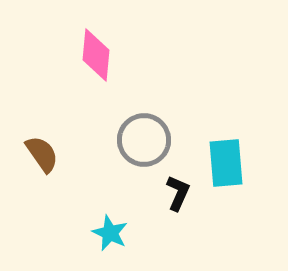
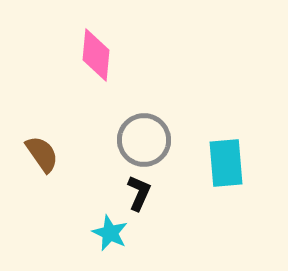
black L-shape: moved 39 px left
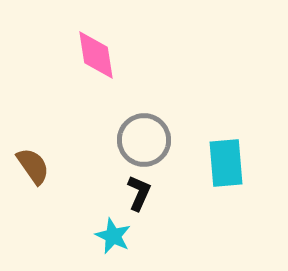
pink diamond: rotated 14 degrees counterclockwise
brown semicircle: moved 9 px left, 12 px down
cyan star: moved 3 px right, 3 px down
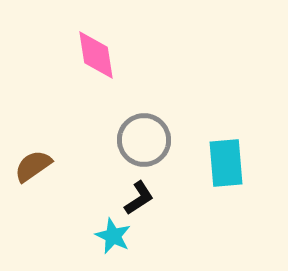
brown semicircle: rotated 90 degrees counterclockwise
black L-shape: moved 5 px down; rotated 33 degrees clockwise
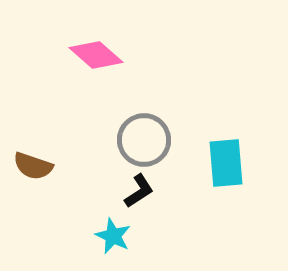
pink diamond: rotated 40 degrees counterclockwise
brown semicircle: rotated 126 degrees counterclockwise
black L-shape: moved 7 px up
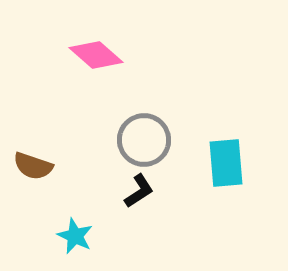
cyan star: moved 38 px left
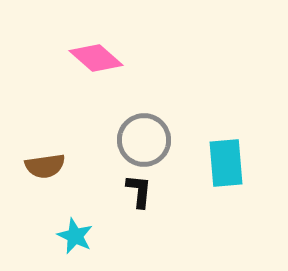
pink diamond: moved 3 px down
brown semicircle: moved 12 px right; rotated 27 degrees counterclockwise
black L-shape: rotated 51 degrees counterclockwise
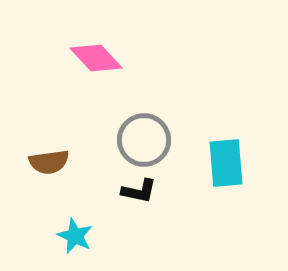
pink diamond: rotated 6 degrees clockwise
brown semicircle: moved 4 px right, 4 px up
black L-shape: rotated 96 degrees clockwise
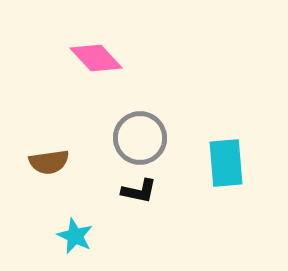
gray circle: moved 4 px left, 2 px up
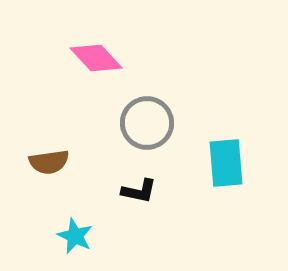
gray circle: moved 7 px right, 15 px up
